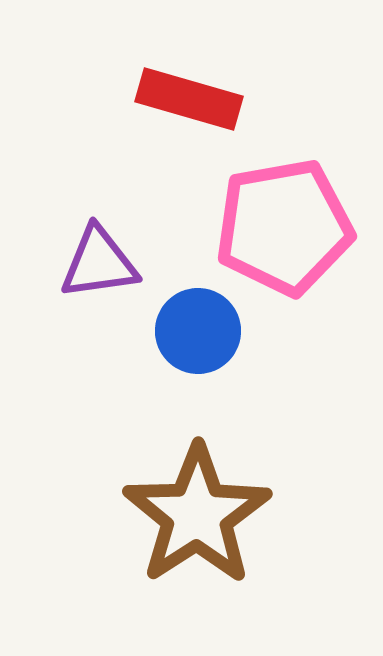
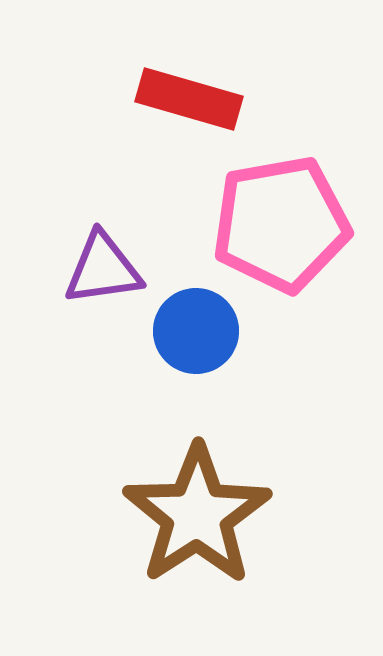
pink pentagon: moved 3 px left, 3 px up
purple triangle: moved 4 px right, 6 px down
blue circle: moved 2 px left
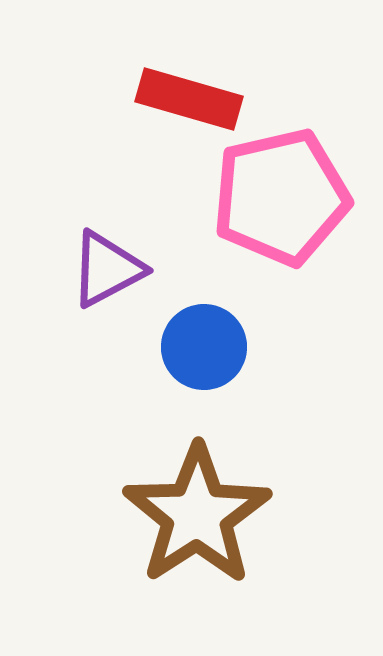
pink pentagon: moved 27 px up; rotated 3 degrees counterclockwise
purple triangle: moved 4 px right; rotated 20 degrees counterclockwise
blue circle: moved 8 px right, 16 px down
